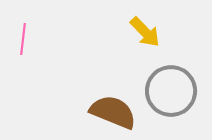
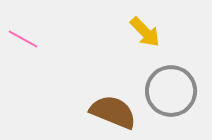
pink line: rotated 68 degrees counterclockwise
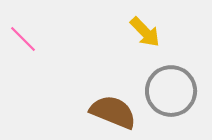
pink line: rotated 16 degrees clockwise
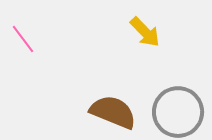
pink line: rotated 8 degrees clockwise
gray circle: moved 7 px right, 21 px down
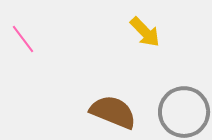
gray circle: moved 6 px right
